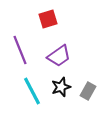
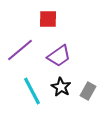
red square: rotated 18 degrees clockwise
purple line: rotated 72 degrees clockwise
black star: rotated 24 degrees counterclockwise
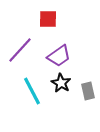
purple line: rotated 8 degrees counterclockwise
black star: moved 4 px up
gray rectangle: rotated 42 degrees counterclockwise
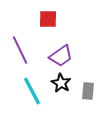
purple line: rotated 68 degrees counterclockwise
purple trapezoid: moved 2 px right
gray rectangle: rotated 18 degrees clockwise
